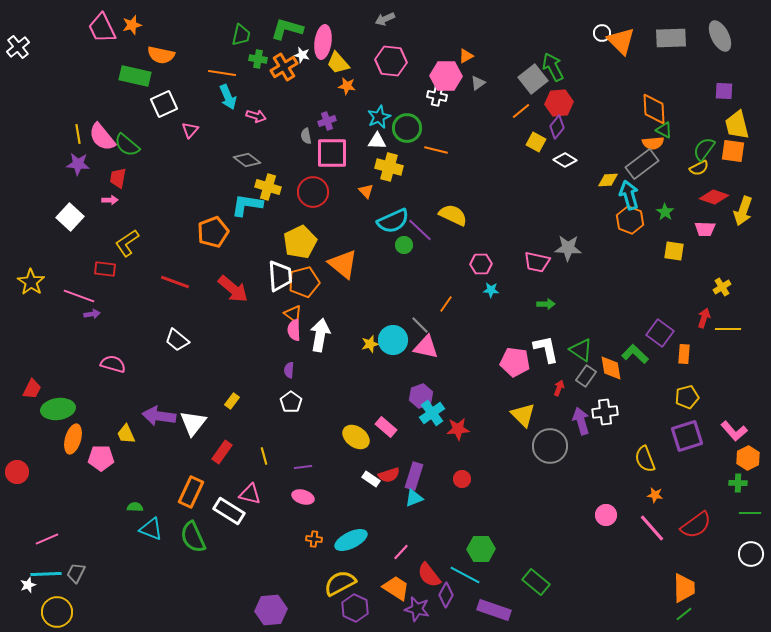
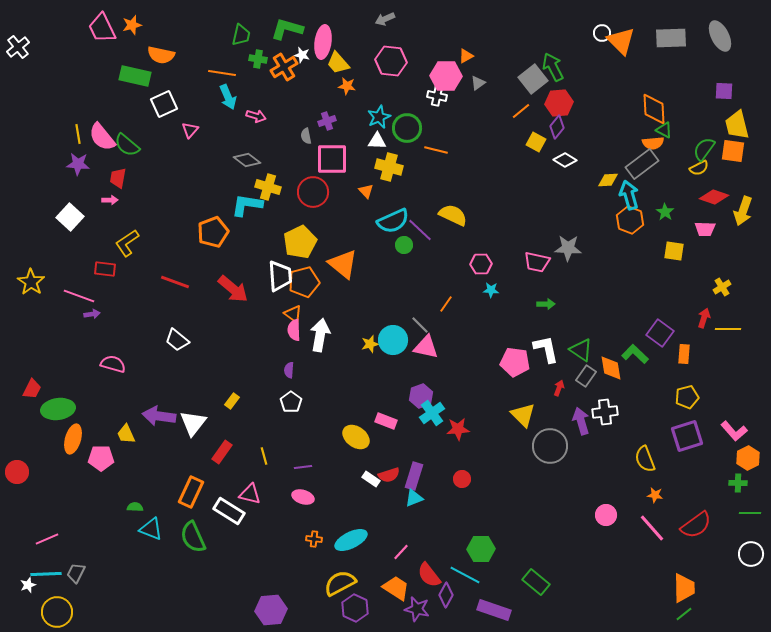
pink square at (332, 153): moved 6 px down
pink rectangle at (386, 427): moved 6 px up; rotated 20 degrees counterclockwise
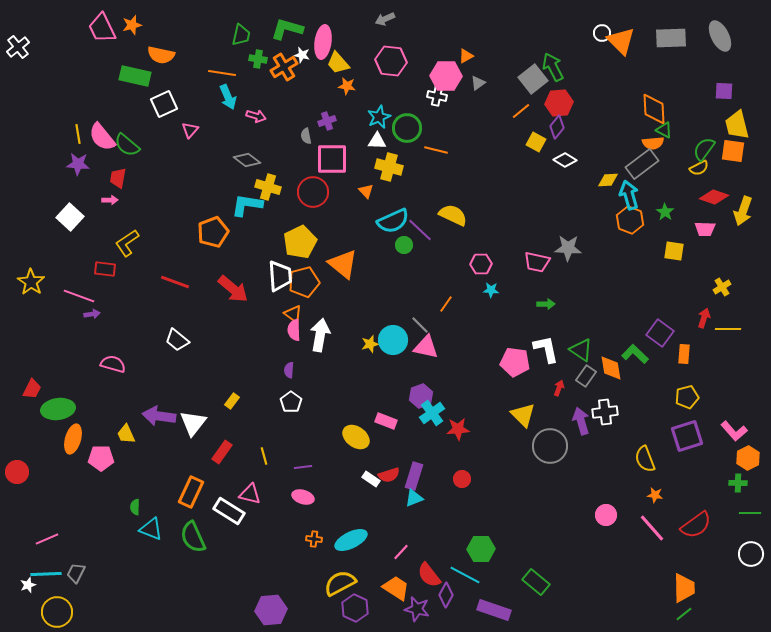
green semicircle at (135, 507): rotated 91 degrees counterclockwise
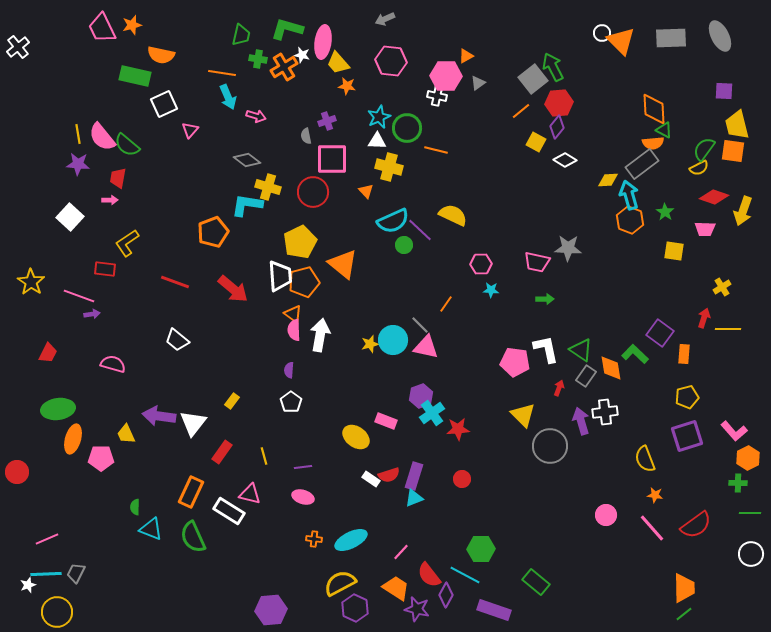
green arrow at (546, 304): moved 1 px left, 5 px up
red trapezoid at (32, 389): moved 16 px right, 36 px up
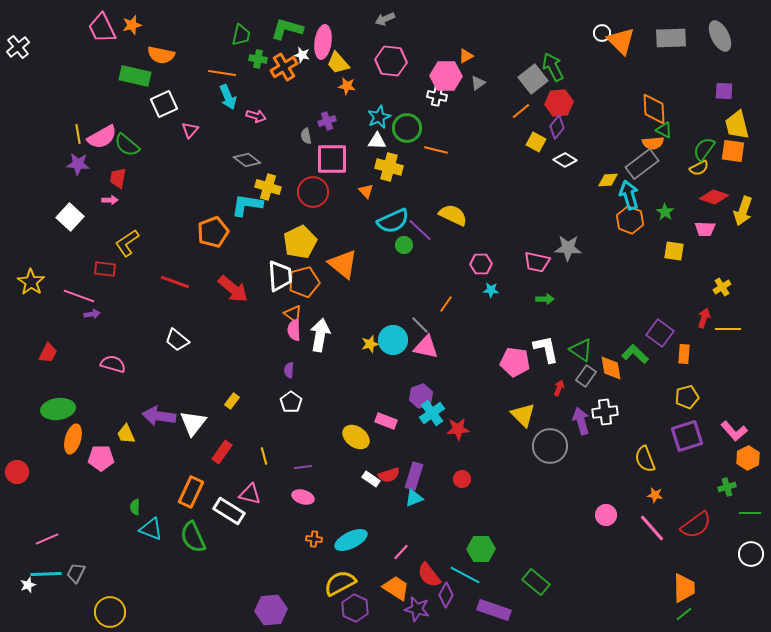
pink semicircle at (102, 137): rotated 80 degrees counterclockwise
green cross at (738, 483): moved 11 px left, 4 px down; rotated 18 degrees counterclockwise
yellow circle at (57, 612): moved 53 px right
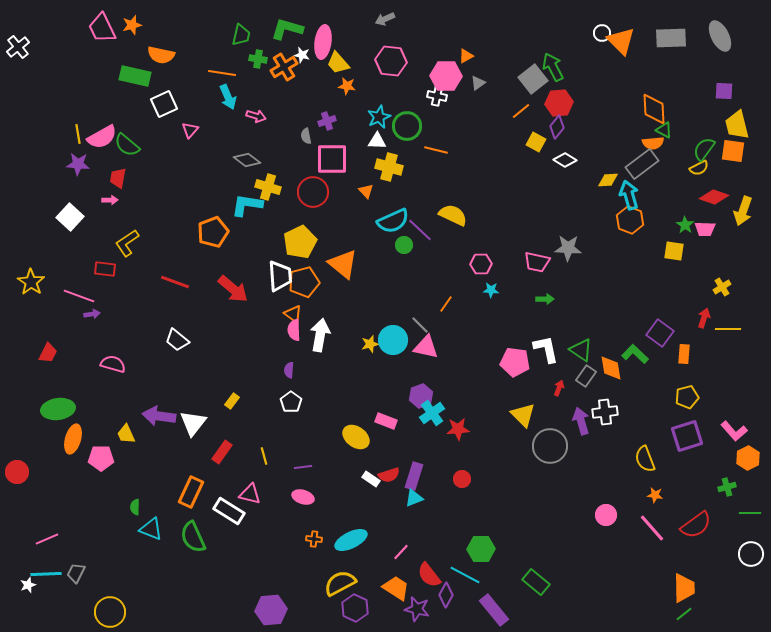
green circle at (407, 128): moved 2 px up
green star at (665, 212): moved 20 px right, 13 px down
purple rectangle at (494, 610): rotated 32 degrees clockwise
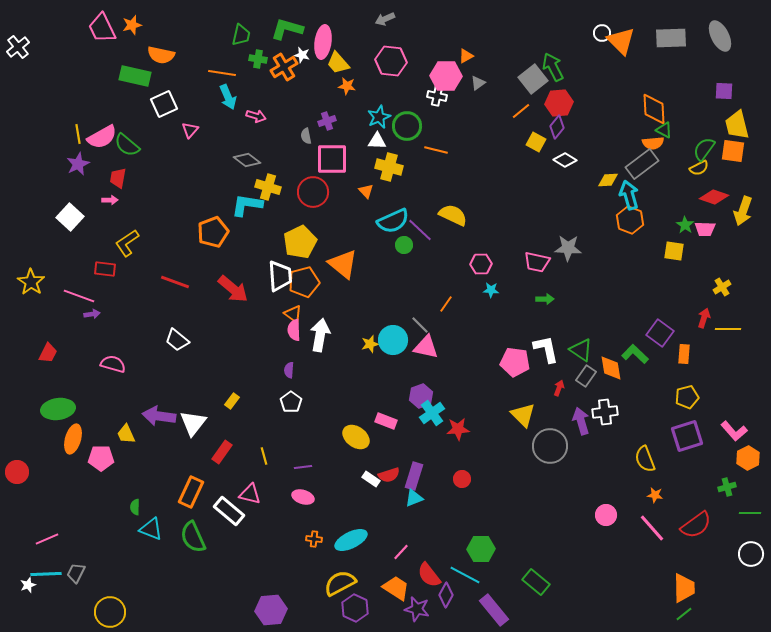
purple star at (78, 164): rotated 30 degrees counterclockwise
white rectangle at (229, 511): rotated 8 degrees clockwise
